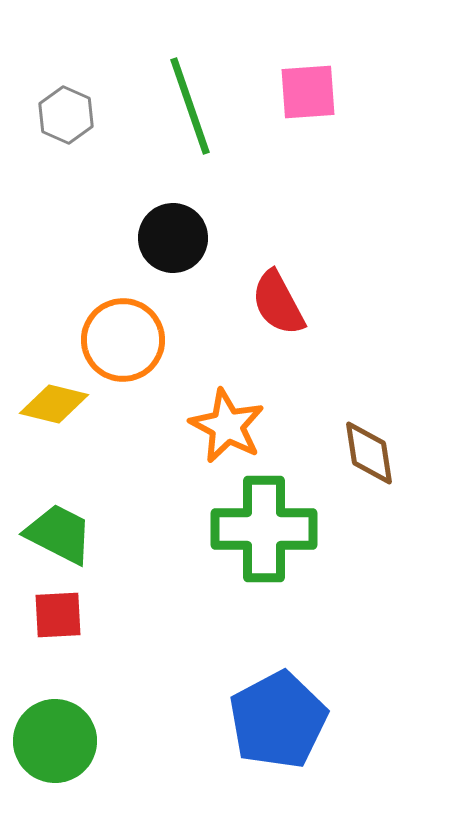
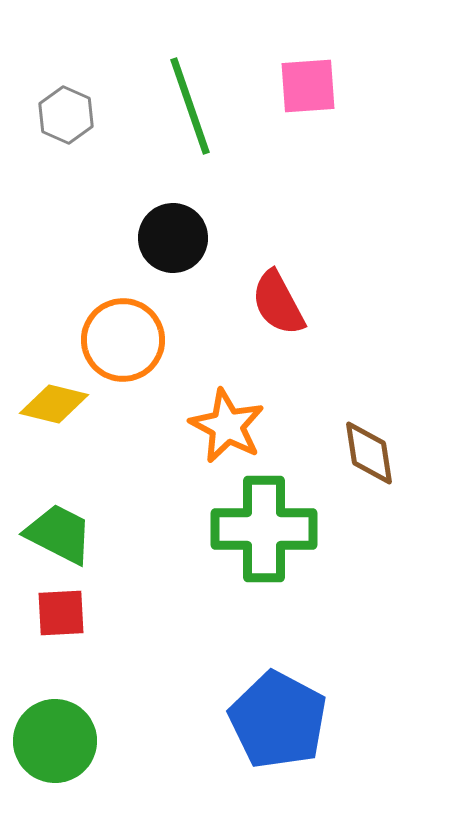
pink square: moved 6 px up
red square: moved 3 px right, 2 px up
blue pentagon: rotated 16 degrees counterclockwise
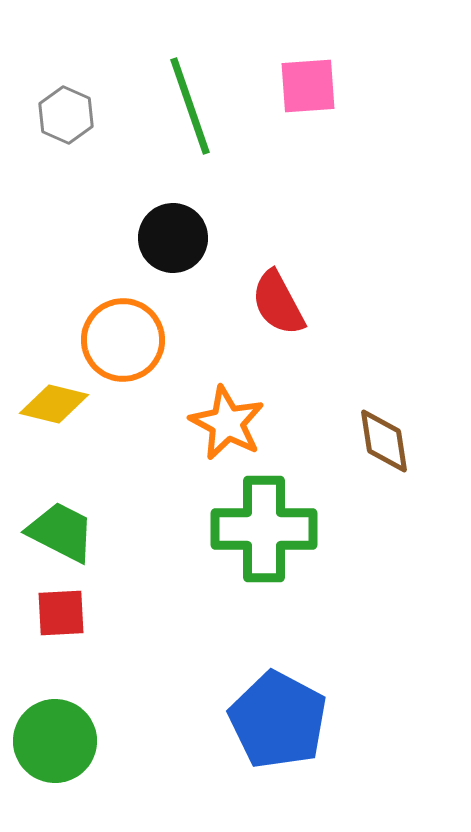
orange star: moved 3 px up
brown diamond: moved 15 px right, 12 px up
green trapezoid: moved 2 px right, 2 px up
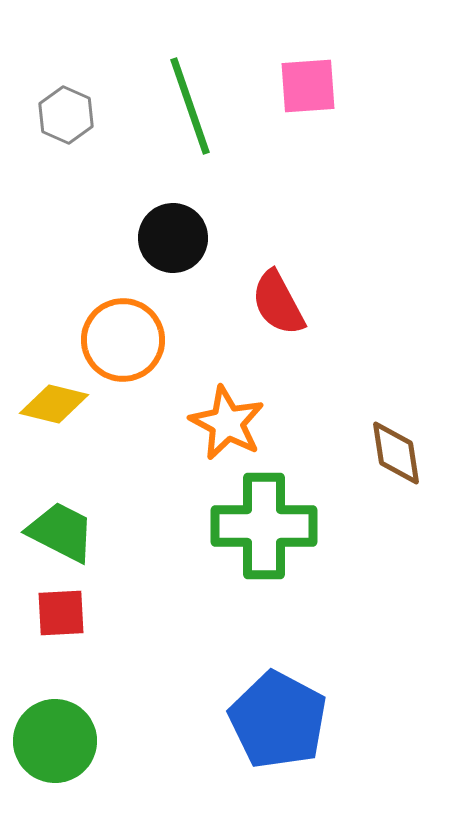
brown diamond: moved 12 px right, 12 px down
green cross: moved 3 px up
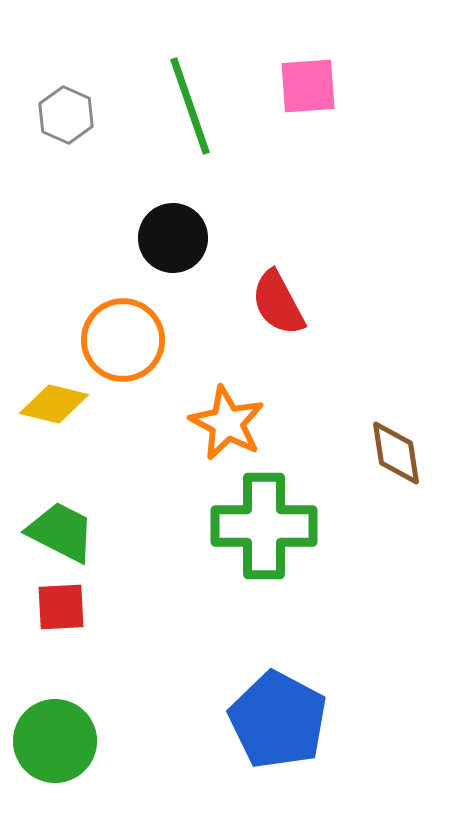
red square: moved 6 px up
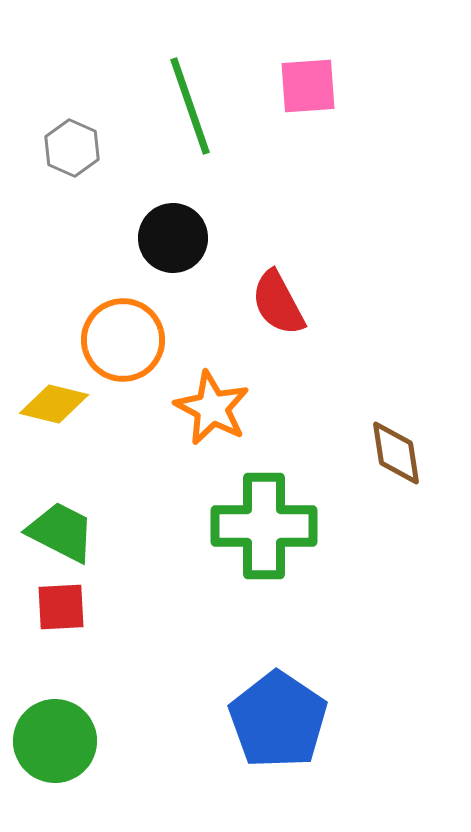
gray hexagon: moved 6 px right, 33 px down
orange star: moved 15 px left, 15 px up
blue pentagon: rotated 6 degrees clockwise
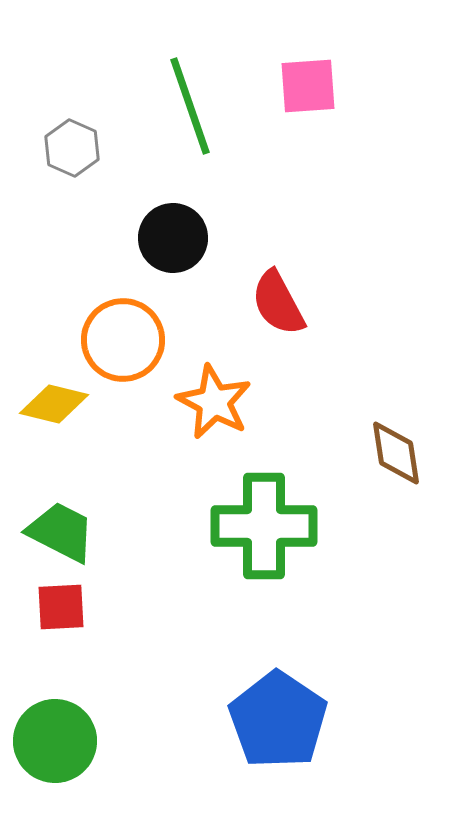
orange star: moved 2 px right, 6 px up
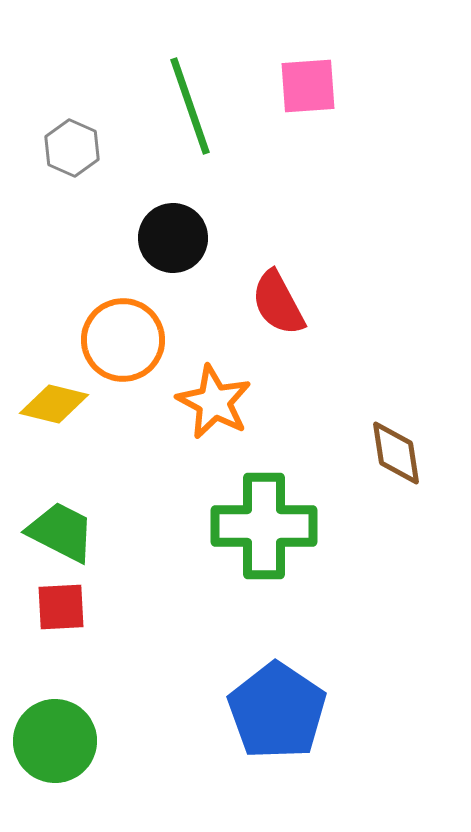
blue pentagon: moved 1 px left, 9 px up
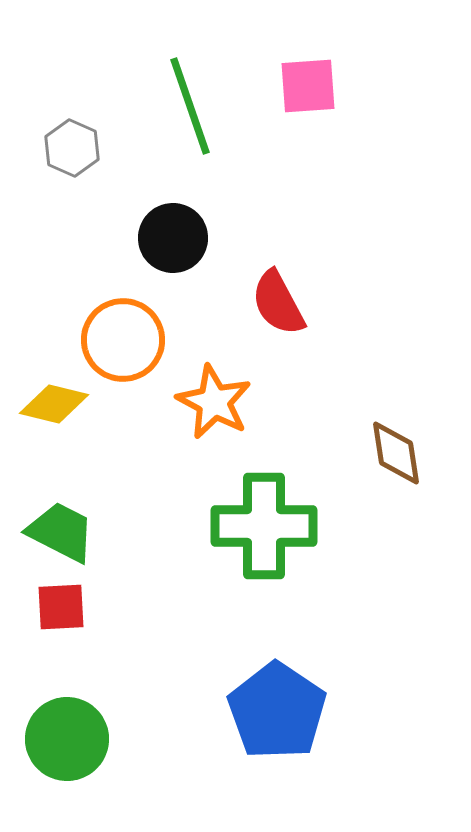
green circle: moved 12 px right, 2 px up
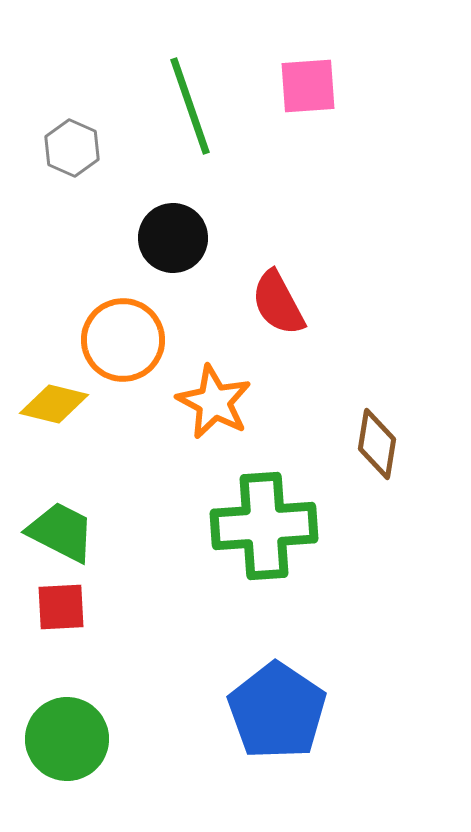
brown diamond: moved 19 px left, 9 px up; rotated 18 degrees clockwise
green cross: rotated 4 degrees counterclockwise
